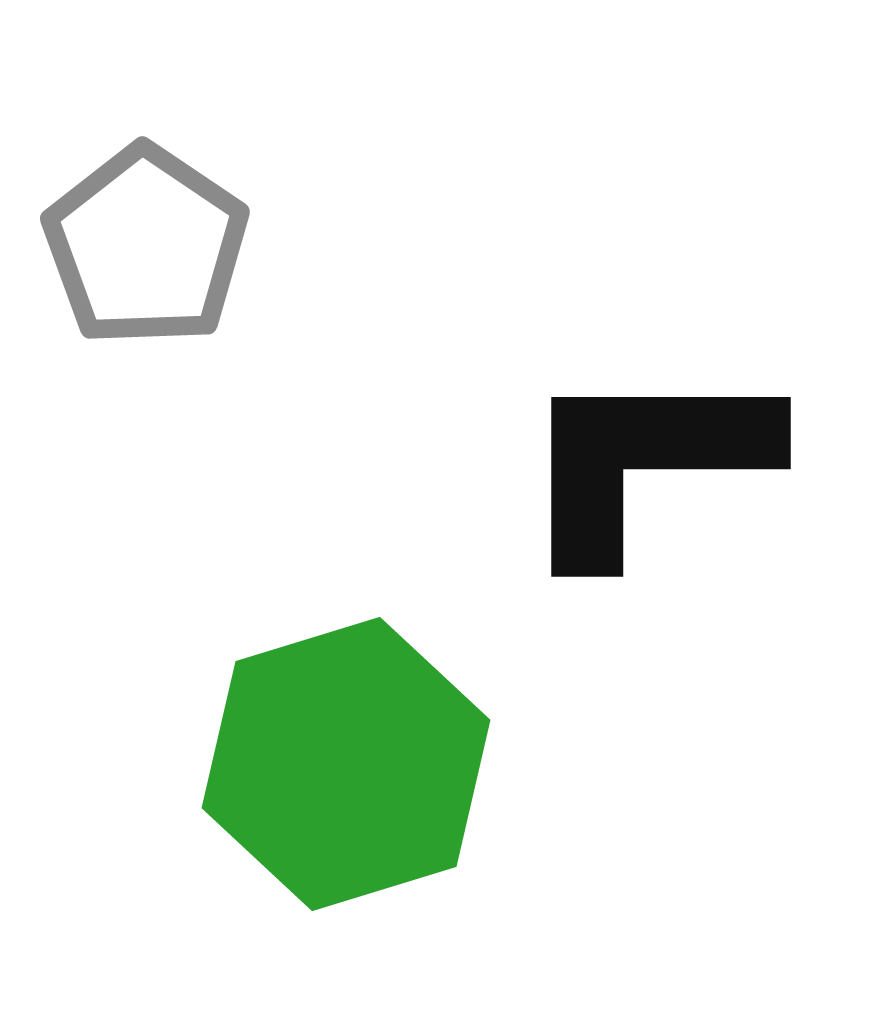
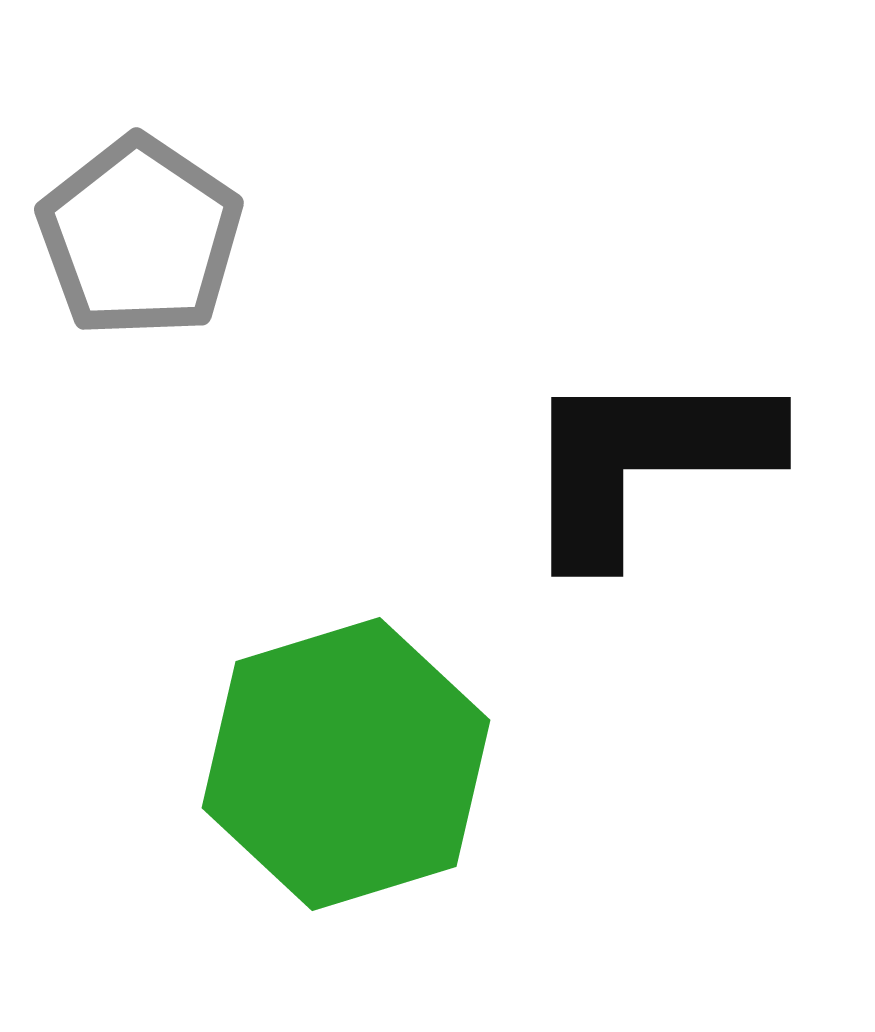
gray pentagon: moved 6 px left, 9 px up
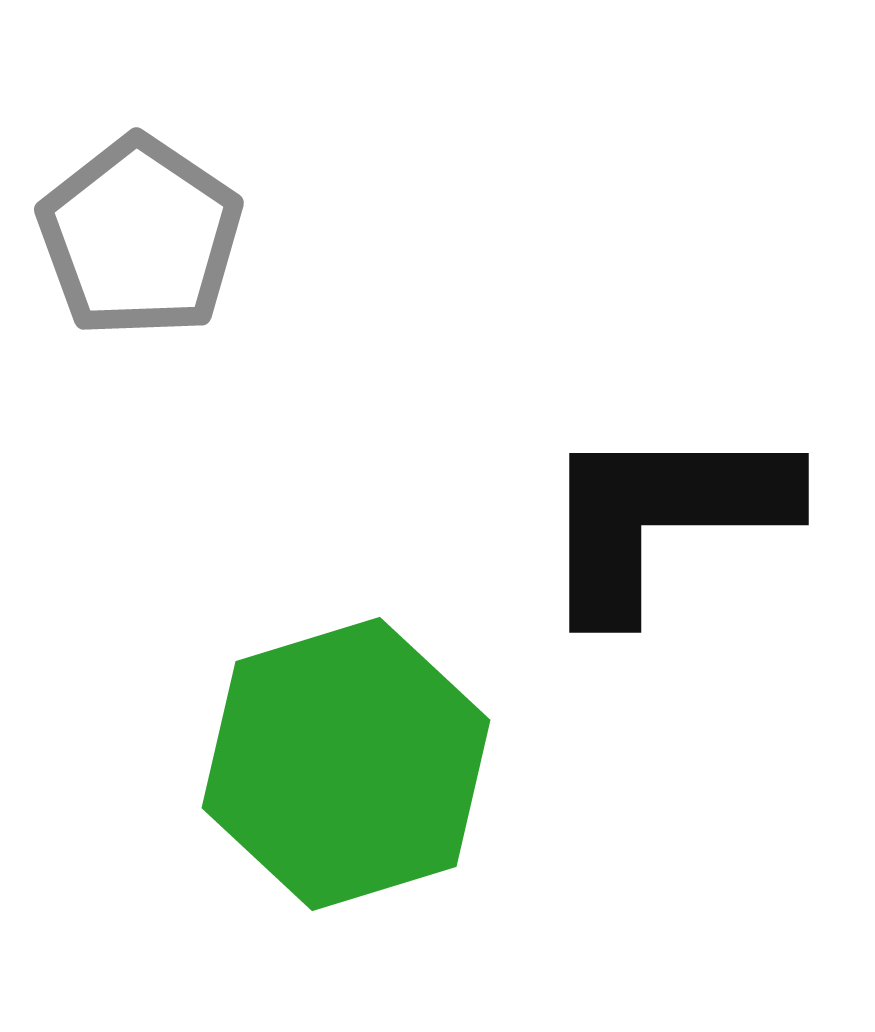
black L-shape: moved 18 px right, 56 px down
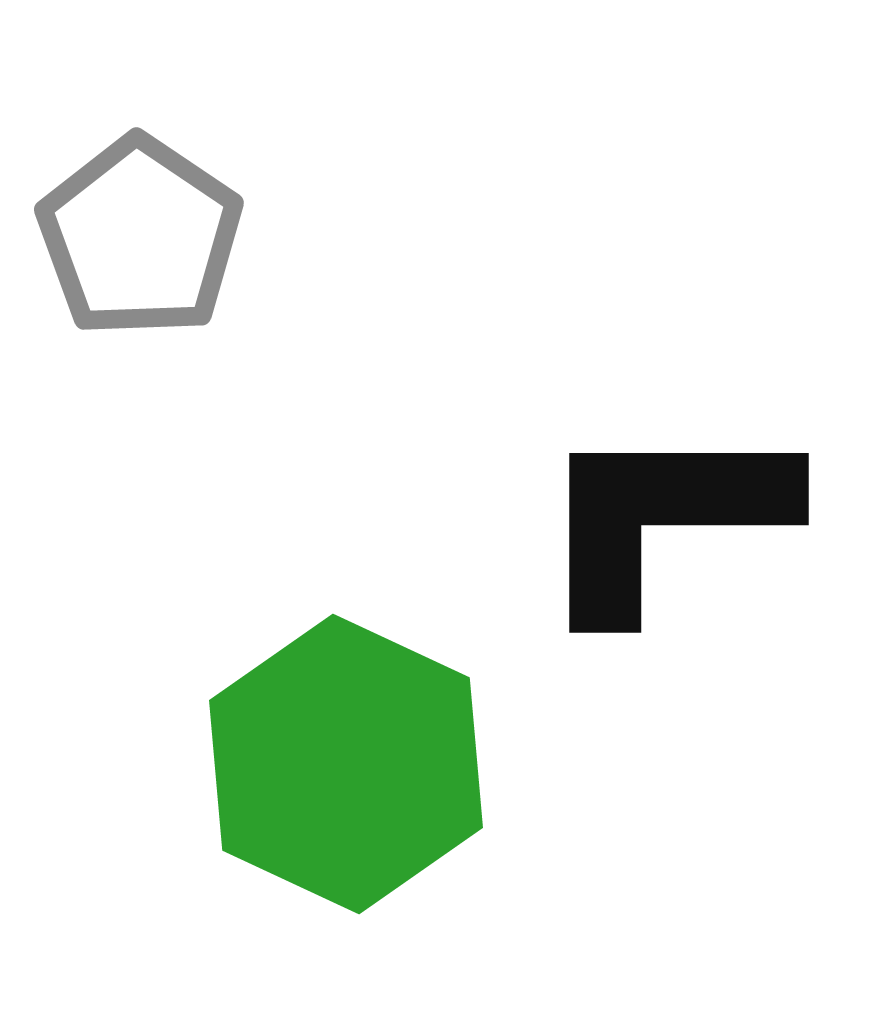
green hexagon: rotated 18 degrees counterclockwise
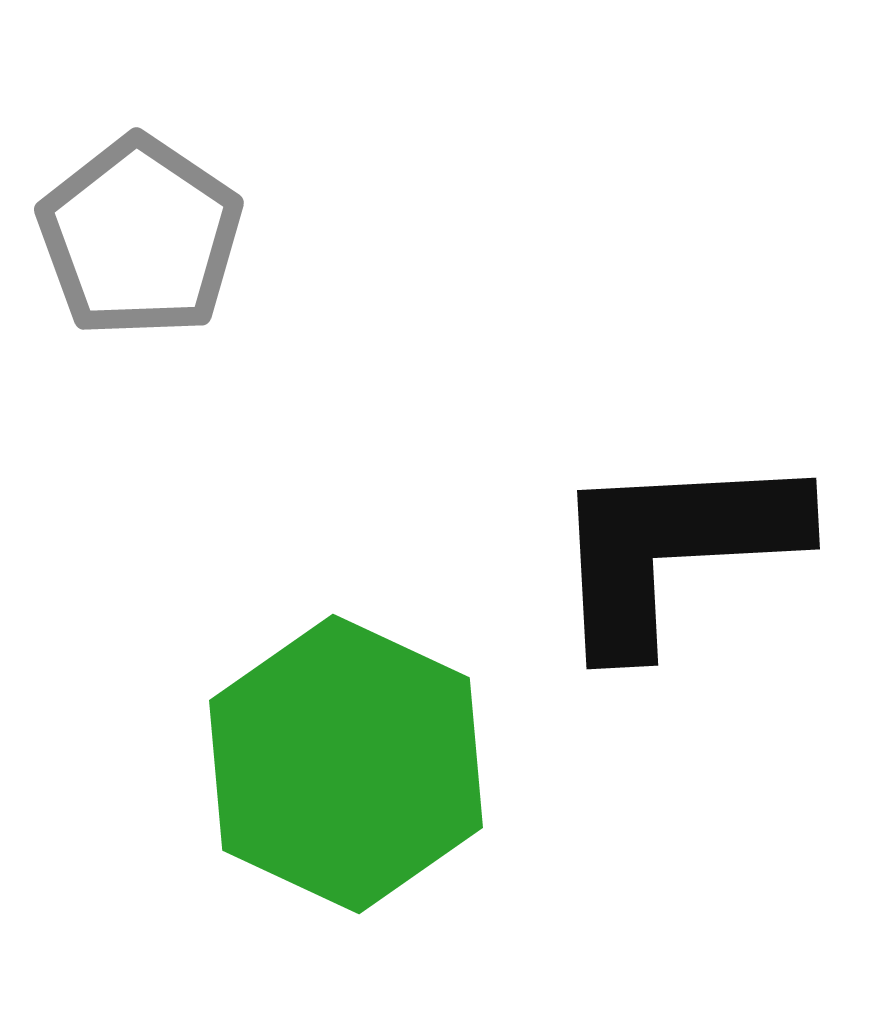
black L-shape: moved 11 px right, 32 px down; rotated 3 degrees counterclockwise
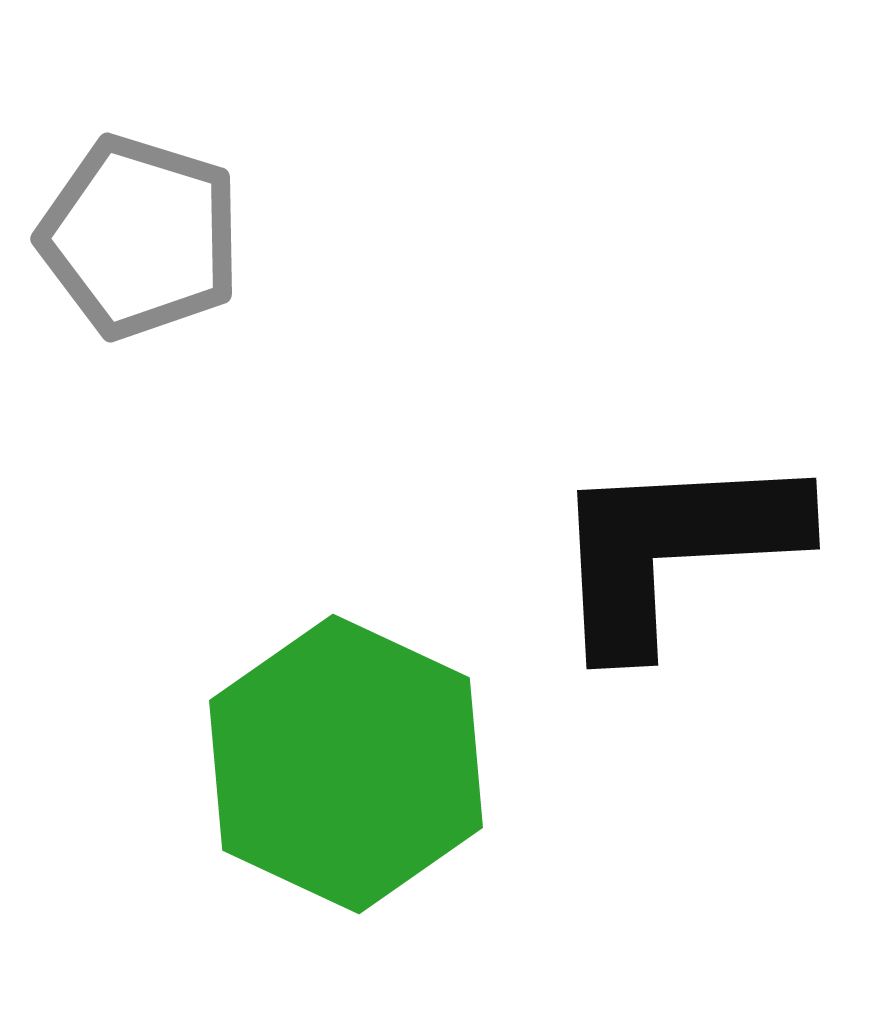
gray pentagon: rotated 17 degrees counterclockwise
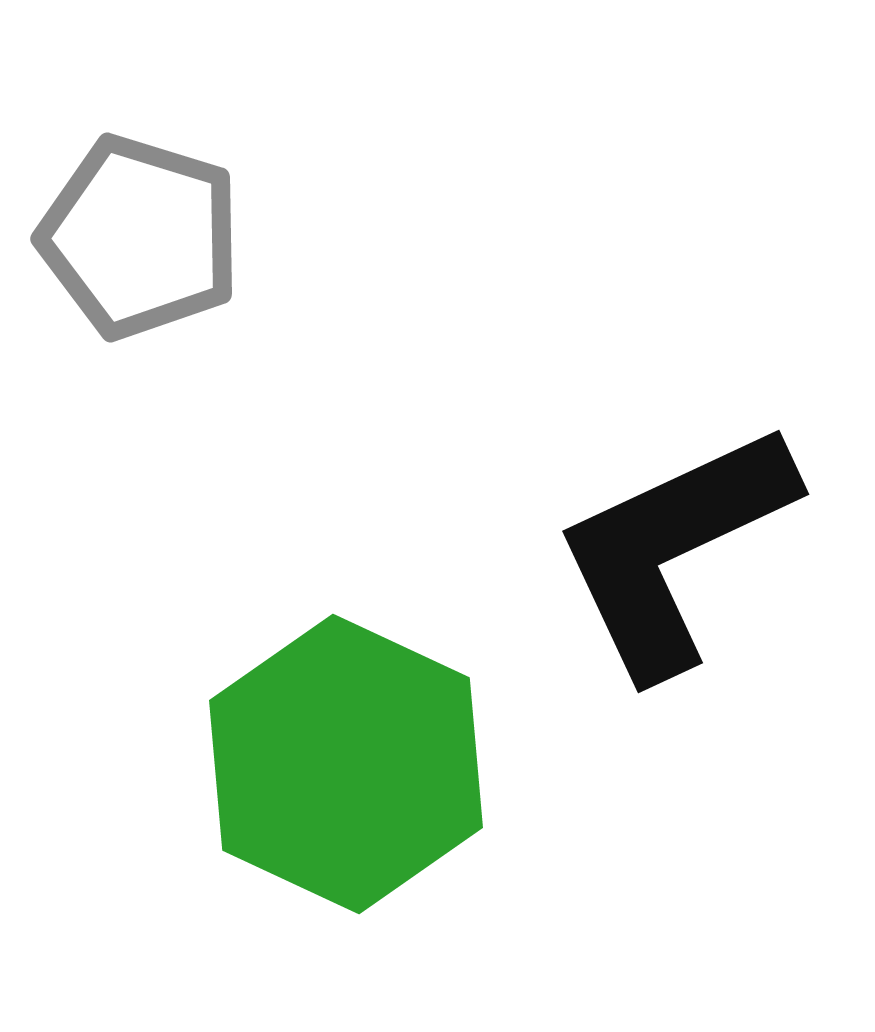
black L-shape: rotated 22 degrees counterclockwise
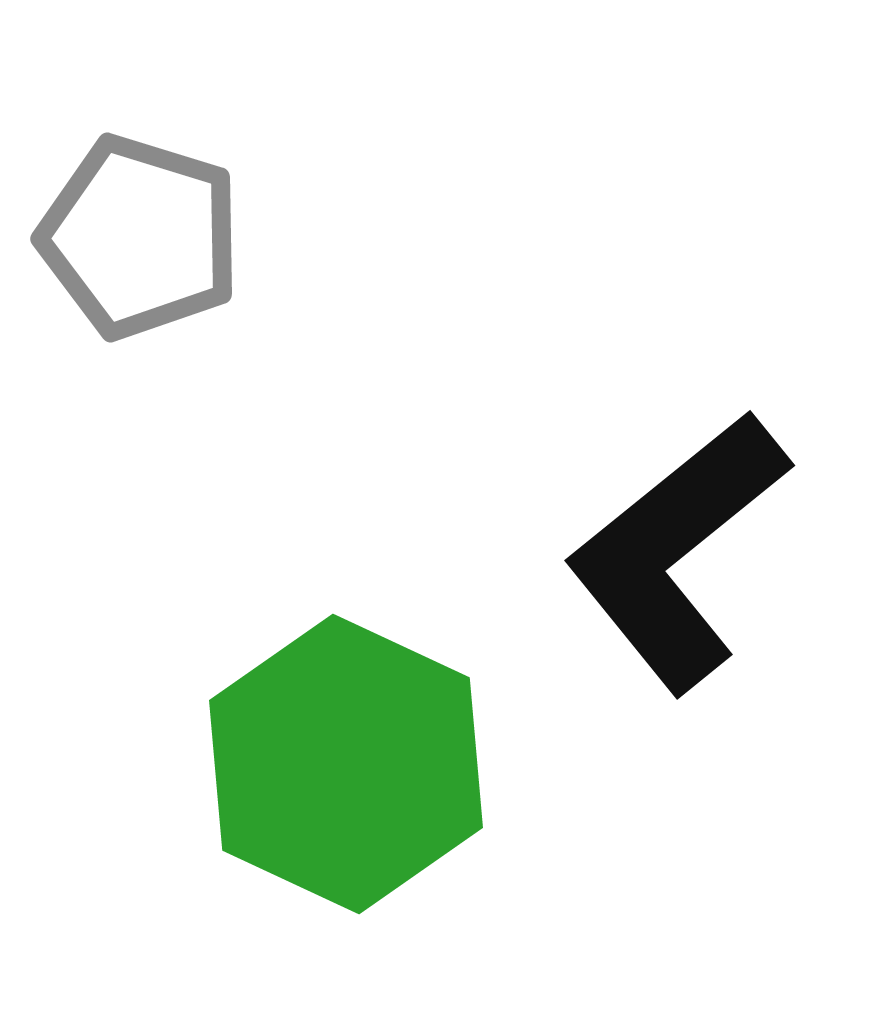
black L-shape: moved 3 px right, 2 px down; rotated 14 degrees counterclockwise
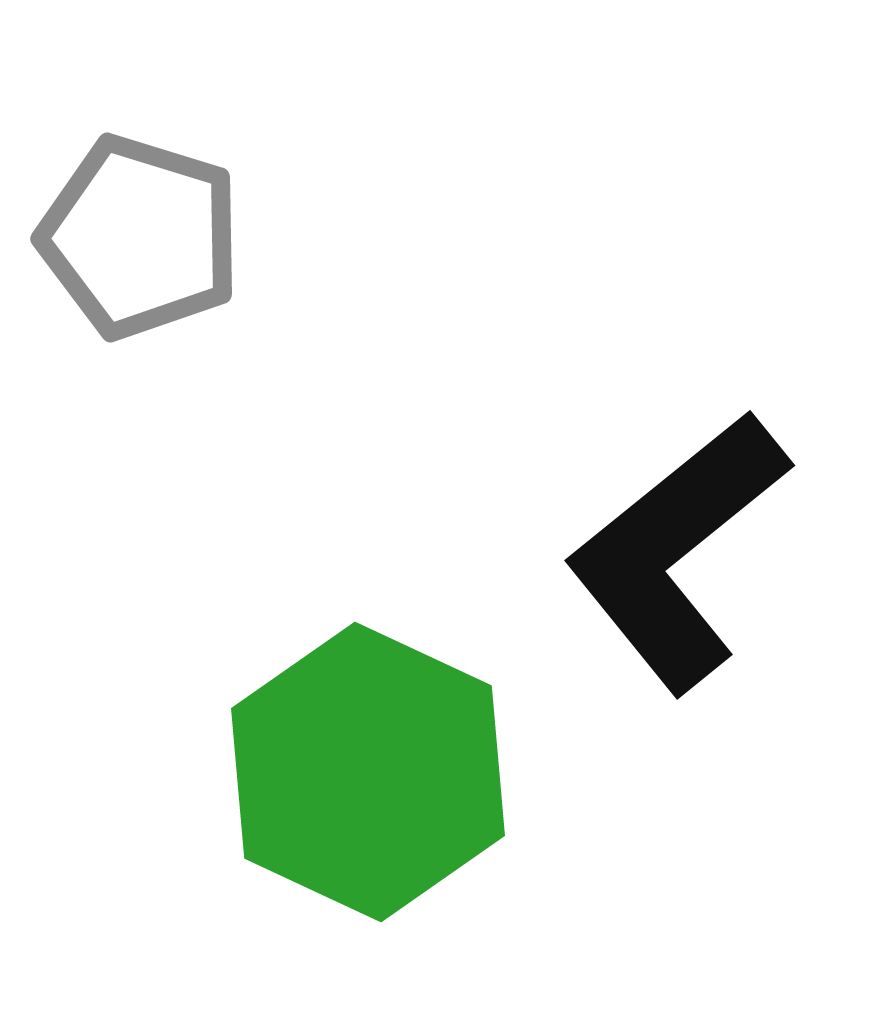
green hexagon: moved 22 px right, 8 px down
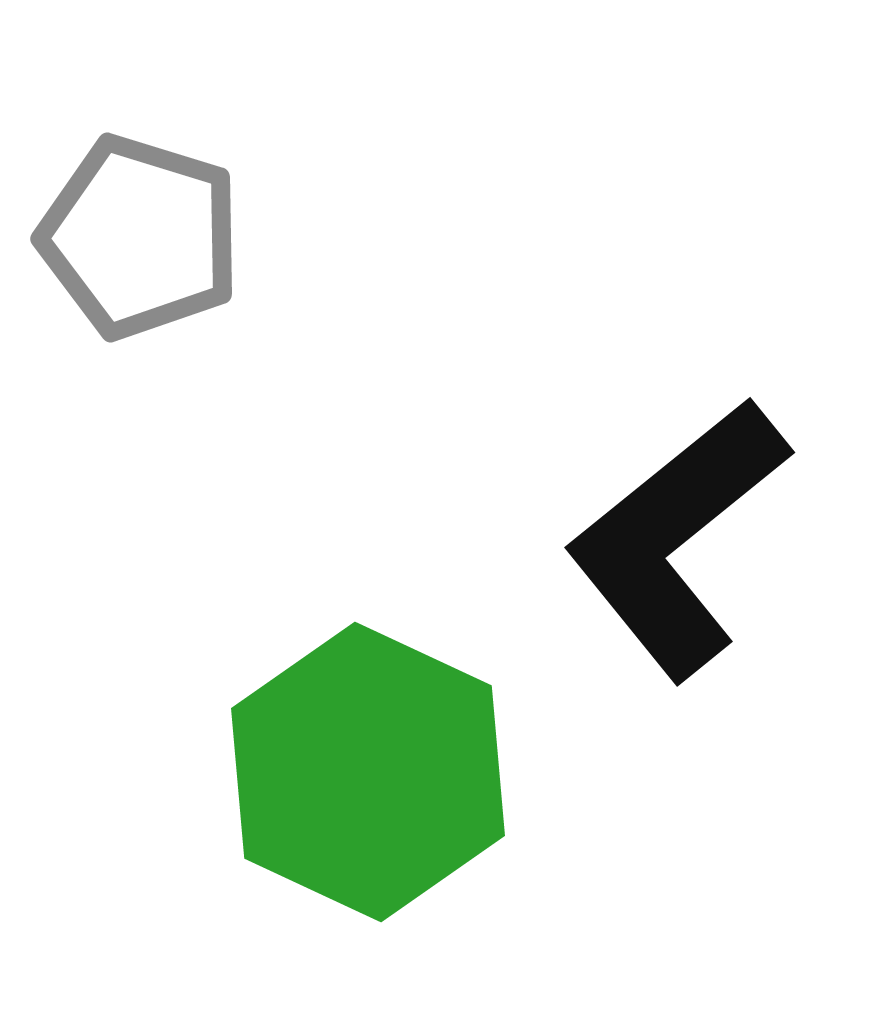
black L-shape: moved 13 px up
